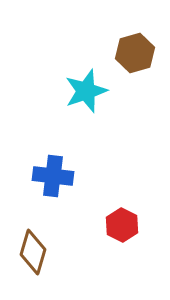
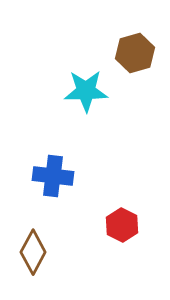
cyan star: rotated 18 degrees clockwise
brown diamond: rotated 12 degrees clockwise
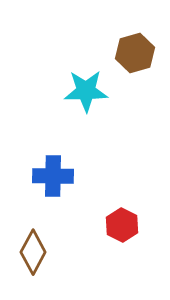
blue cross: rotated 6 degrees counterclockwise
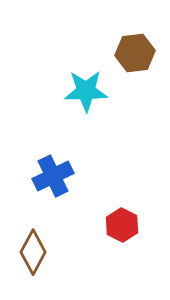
brown hexagon: rotated 9 degrees clockwise
blue cross: rotated 27 degrees counterclockwise
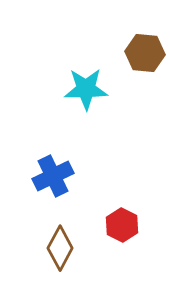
brown hexagon: moved 10 px right; rotated 12 degrees clockwise
cyan star: moved 2 px up
brown diamond: moved 27 px right, 4 px up
